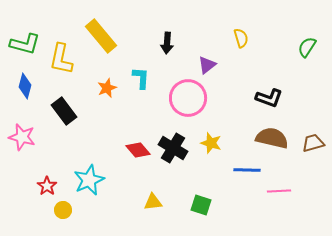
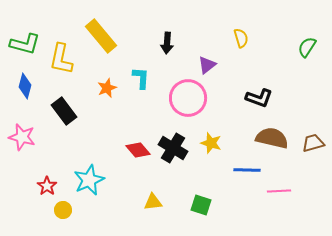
black L-shape: moved 10 px left
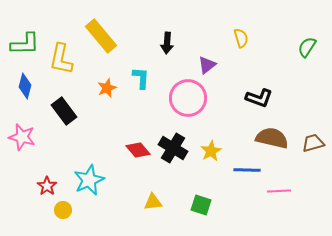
green L-shape: rotated 16 degrees counterclockwise
yellow star: moved 8 px down; rotated 25 degrees clockwise
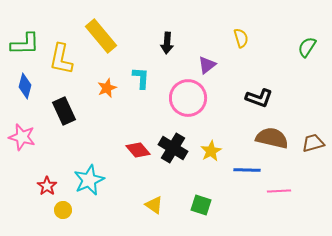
black rectangle: rotated 12 degrees clockwise
yellow triangle: moved 1 px right, 3 px down; rotated 42 degrees clockwise
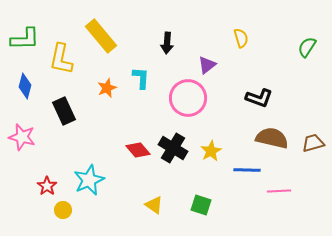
green L-shape: moved 5 px up
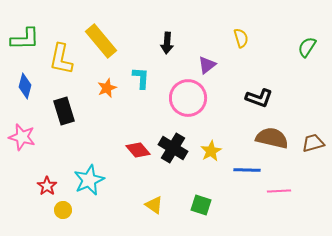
yellow rectangle: moved 5 px down
black rectangle: rotated 8 degrees clockwise
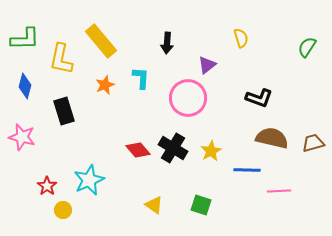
orange star: moved 2 px left, 3 px up
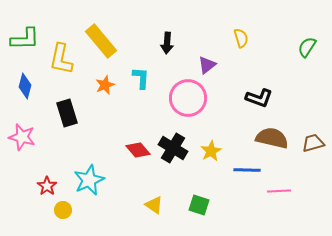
black rectangle: moved 3 px right, 2 px down
green square: moved 2 px left
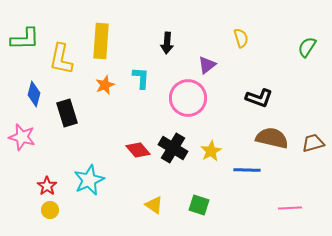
yellow rectangle: rotated 44 degrees clockwise
blue diamond: moved 9 px right, 8 px down
pink line: moved 11 px right, 17 px down
yellow circle: moved 13 px left
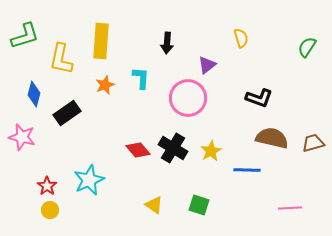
green L-shape: moved 3 px up; rotated 16 degrees counterclockwise
black rectangle: rotated 72 degrees clockwise
